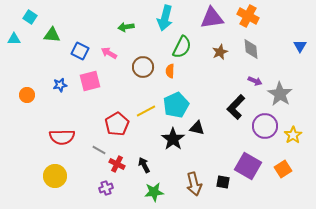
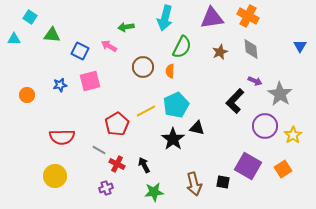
pink arrow: moved 7 px up
black L-shape: moved 1 px left, 6 px up
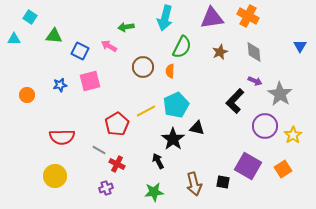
green triangle: moved 2 px right, 1 px down
gray diamond: moved 3 px right, 3 px down
black arrow: moved 14 px right, 4 px up
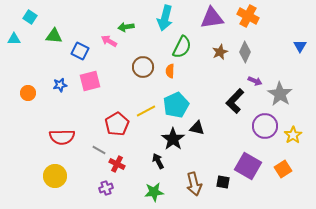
pink arrow: moved 5 px up
gray diamond: moved 9 px left; rotated 30 degrees clockwise
orange circle: moved 1 px right, 2 px up
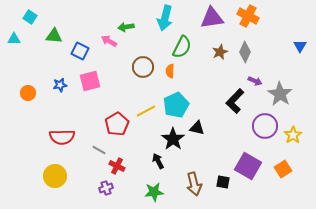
red cross: moved 2 px down
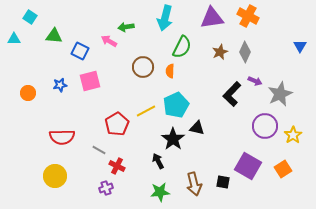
gray star: rotated 15 degrees clockwise
black L-shape: moved 3 px left, 7 px up
green star: moved 6 px right
